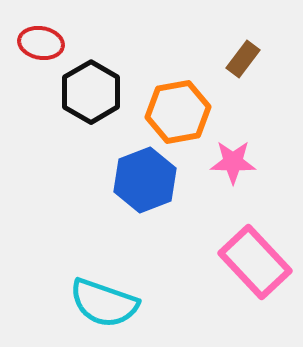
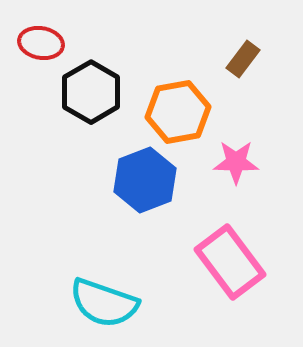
pink star: moved 3 px right
pink rectangle: moved 25 px left; rotated 6 degrees clockwise
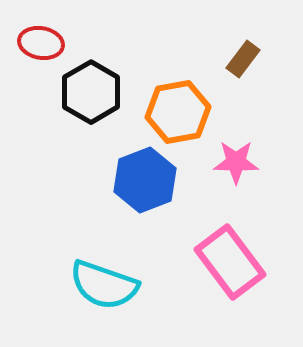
cyan semicircle: moved 18 px up
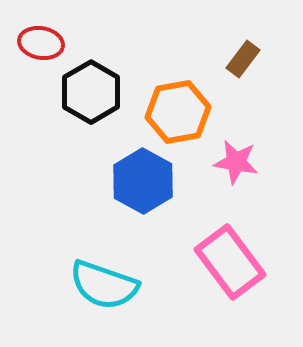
pink star: rotated 9 degrees clockwise
blue hexagon: moved 2 px left, 1 px down; rotated 10 degrees counterclockwise
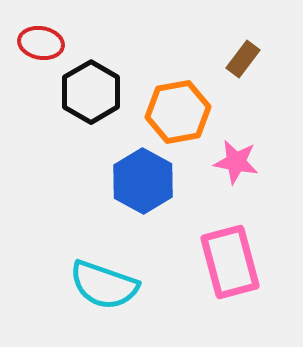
pink rectangle: rotated 22 degrees clockwise
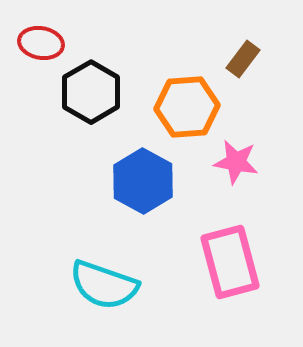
orange hexagon: moved 9 px right, 5 px up; rotated 6 degrees clockwise
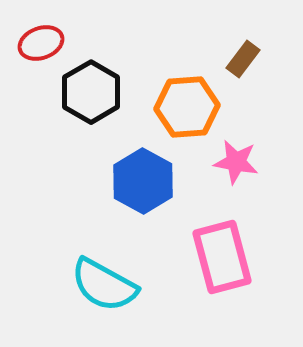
red ellipse: rotated 30 degrees counterclockwise
pink rectangle: moved 8 px left, 5 px up
cyan semicircle: rotated 10 degrees clockwise
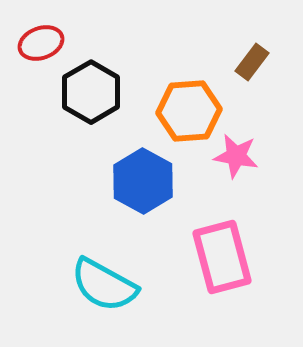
brown rectangle: moved 9 px right, 3 px down
orange hexagon: moved 2 px right, 4 px down
pink star: moved 6 px up
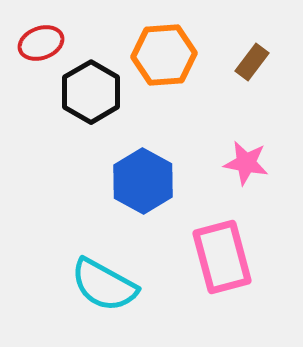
orange hexagon: moved 25 px left, 56 px up
pink star: moved 10 px right, 7 px down
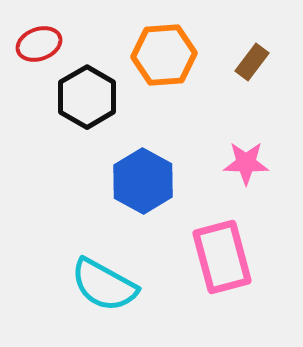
red ellipse: moved 2 px left, 1 px down
black hexagon: moved 4 px left, 5 px down
pink star: rotated 9 degrees counterclockwise
